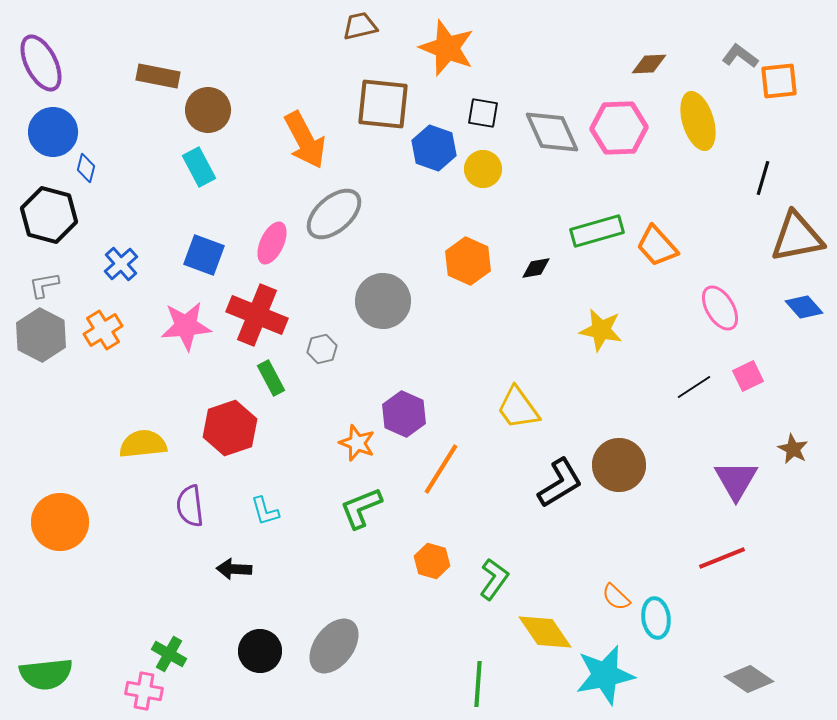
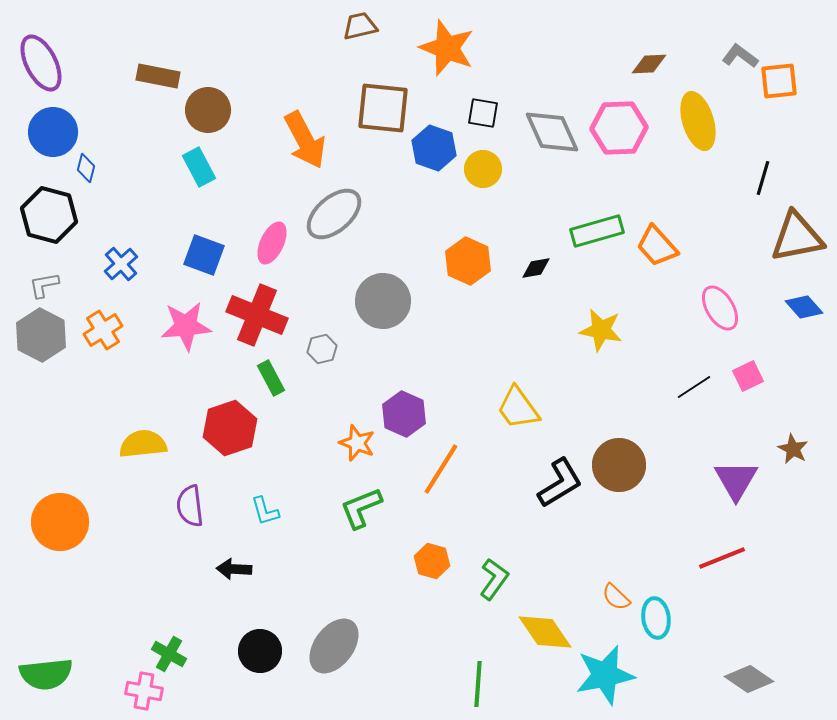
brown square at (383, 104): moved 4 px down
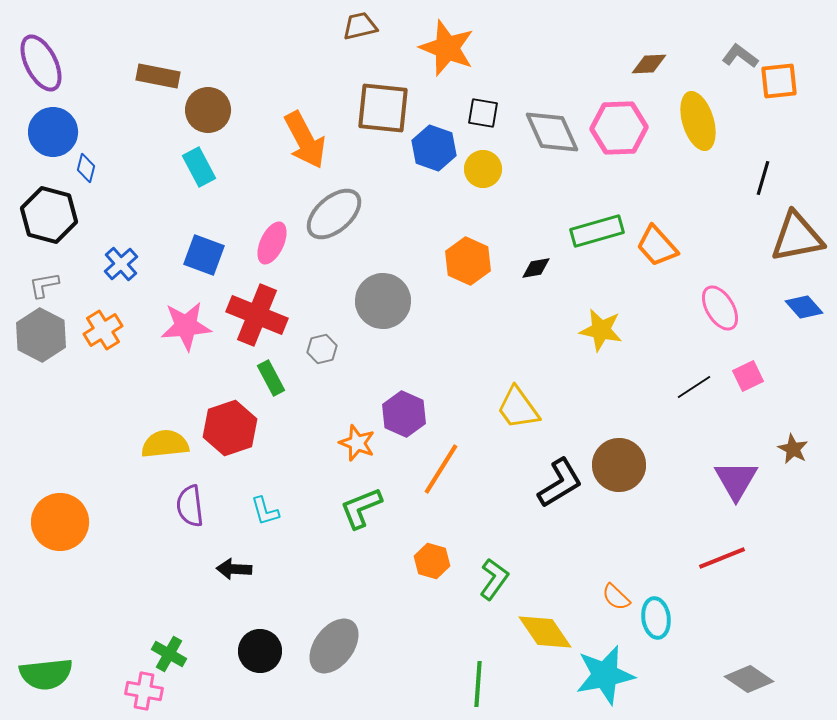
yellow semicircle at (143, 444): moved 22 px right
